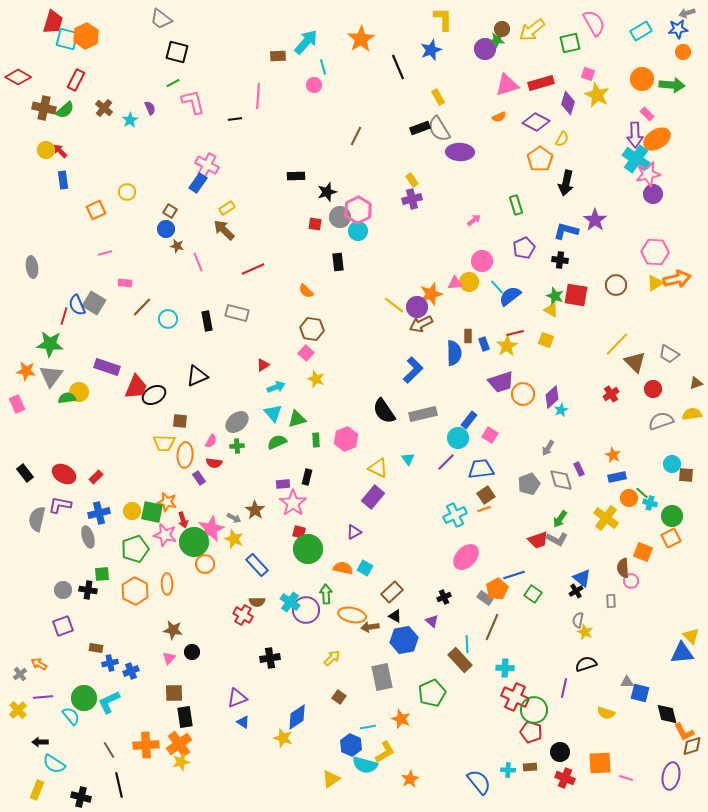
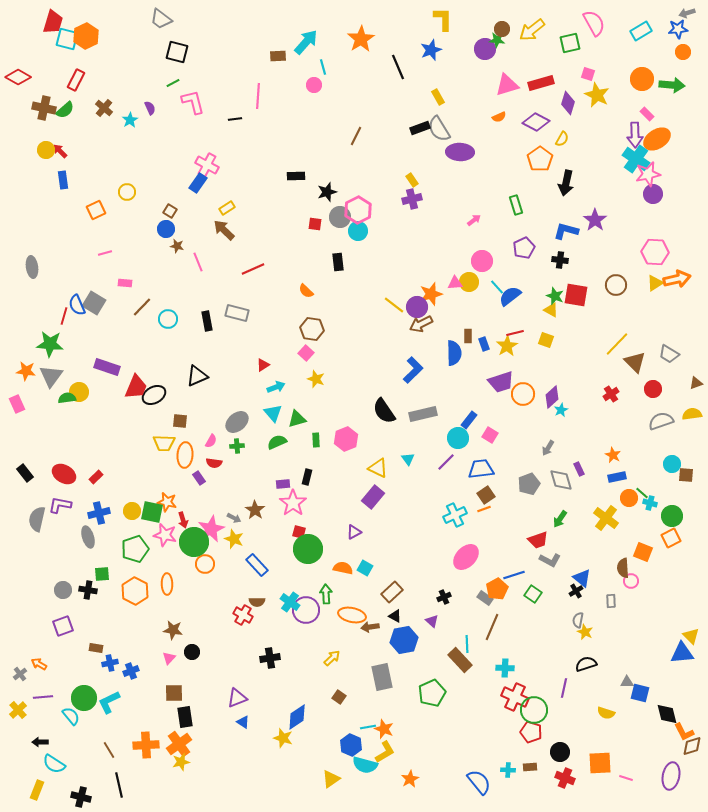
gray L-shape at (557, 539): moved 7 px left, 21 px down
orange star at (401, 719): moved 17 px left, 10 px down
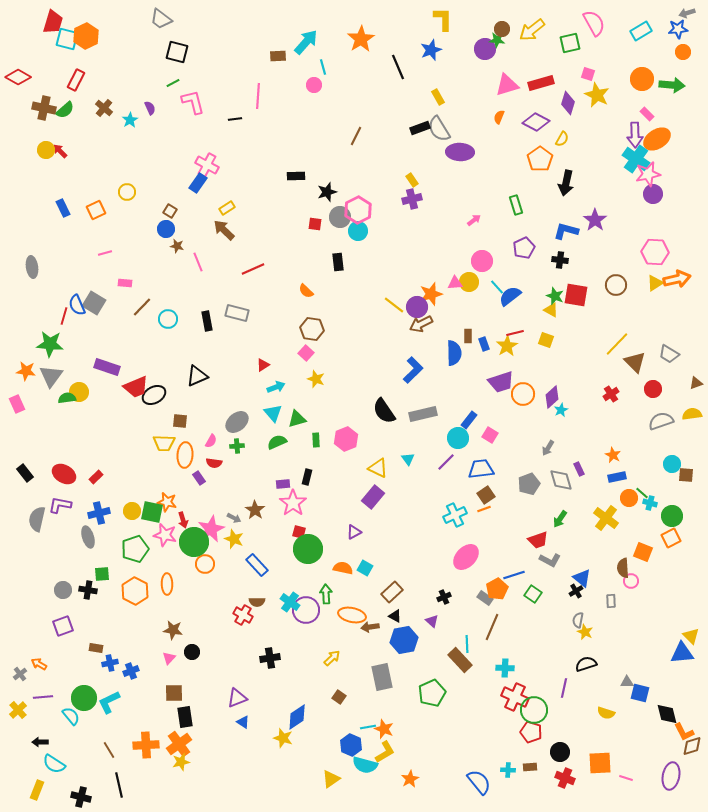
orange semicircle at (499, 117): rotated 136 degrees clockwise
blue rectangle at (63, 180): moved 28 px down; rotated 18 degrees counterclockwise
red trapezoid at (136, 387): rotated 44 degrees clockwise
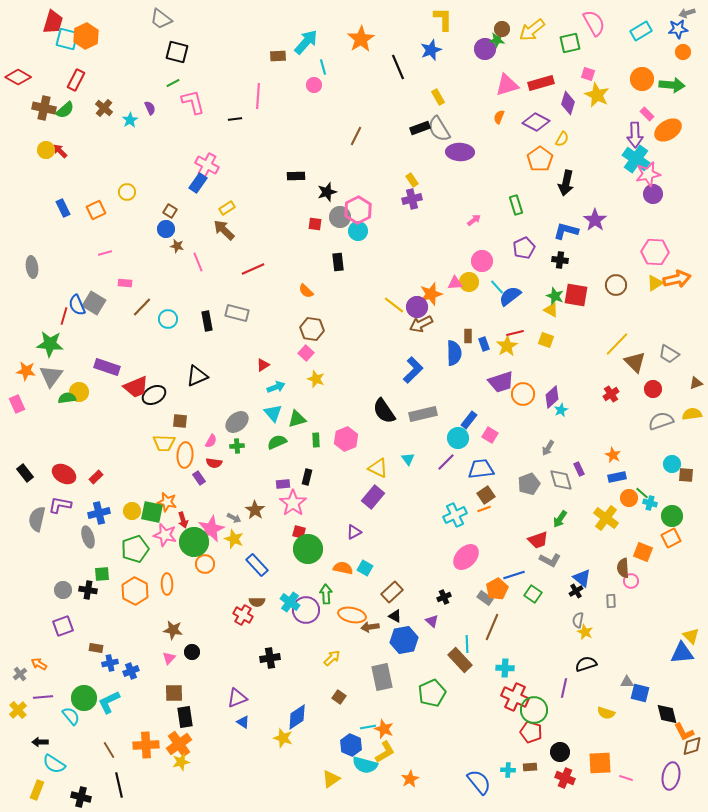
orange ellipse at (657, 139): moved 11 px right, 9 px up
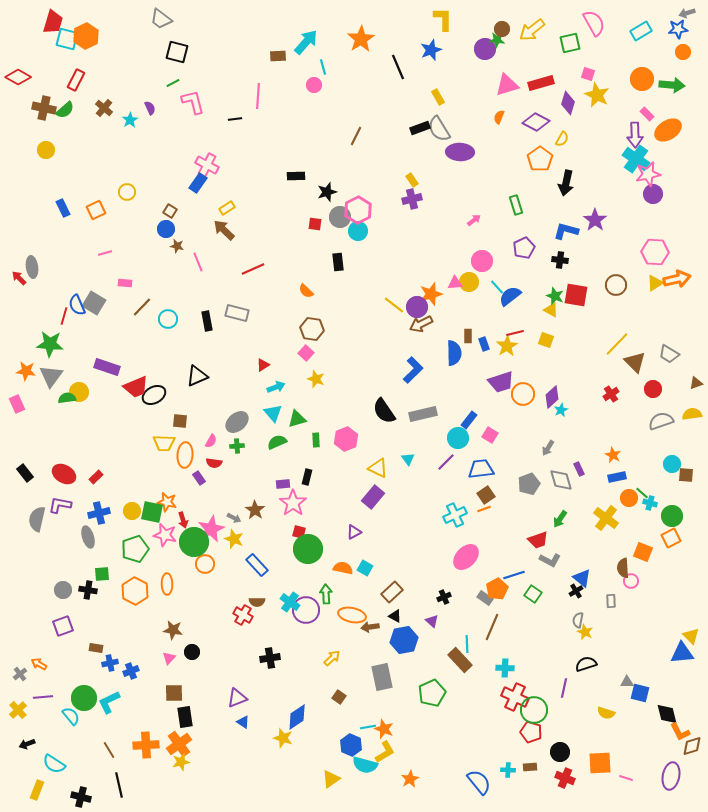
red arrow at (60, 151): moved 41 px left, 127 px down
orange L-shape at (684, 732): moved 4 px left
black arrow at (40, 742): moved 13 px left, 2 px down; rotated 21 degrees counterclockwise
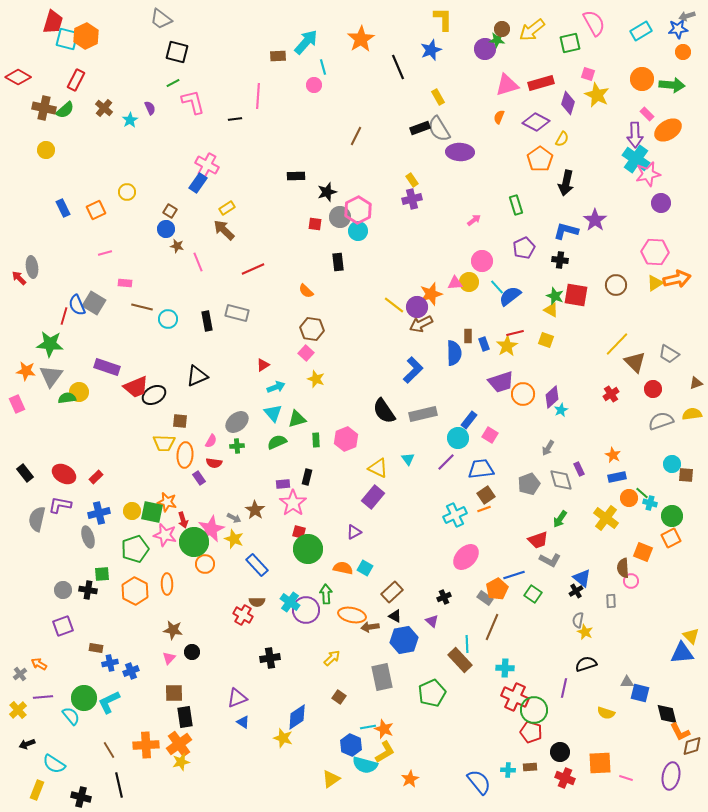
gray arrow at (687, 13): moved 3 px down
purple circle at (653, 194): moved 8 px right, 9 px down
brown line at (142, 307): rotated 60 degrees clockwise
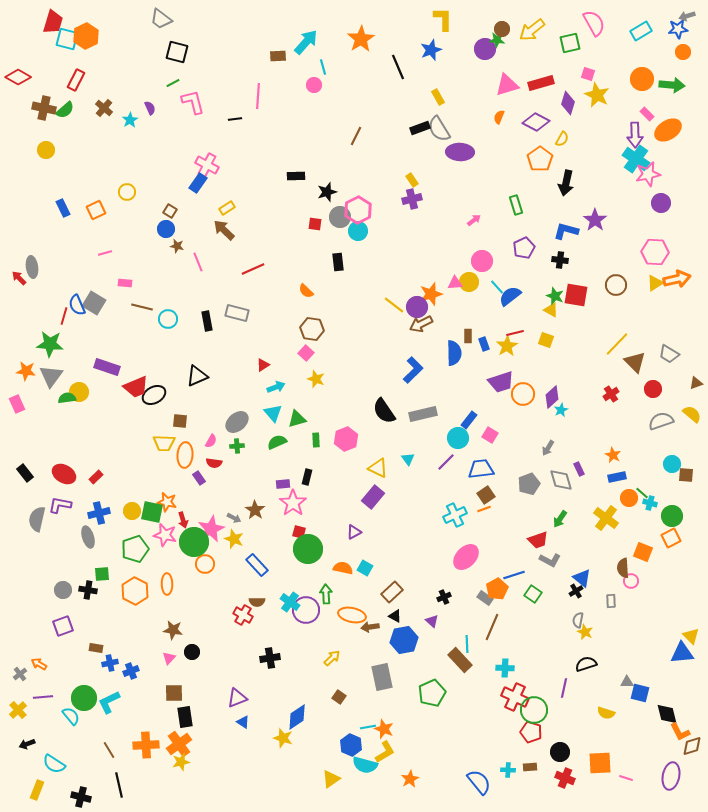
yellow semicircle at (692, 414): rotated 48 degrees clockwise
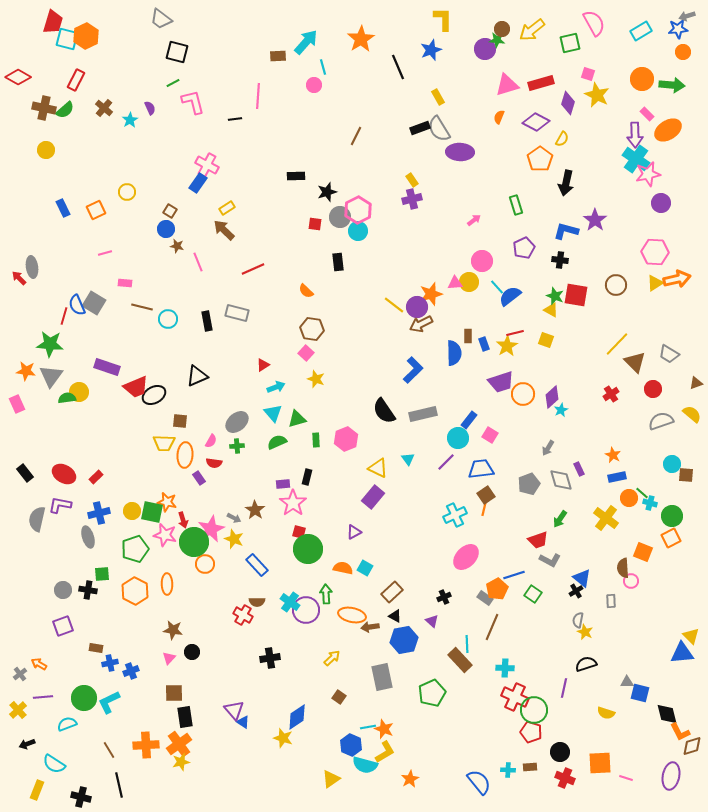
orange line at (484, 509): rotated 56 degrees counterclockwise
purple triangle at (237, 698): moved 3 px left, 12 px down; rotated 50 degrees counterclockwise
cyan semicircle at (71, 716): moved 4 px left, 8 px down; rotated 72 degrees counterclockwise
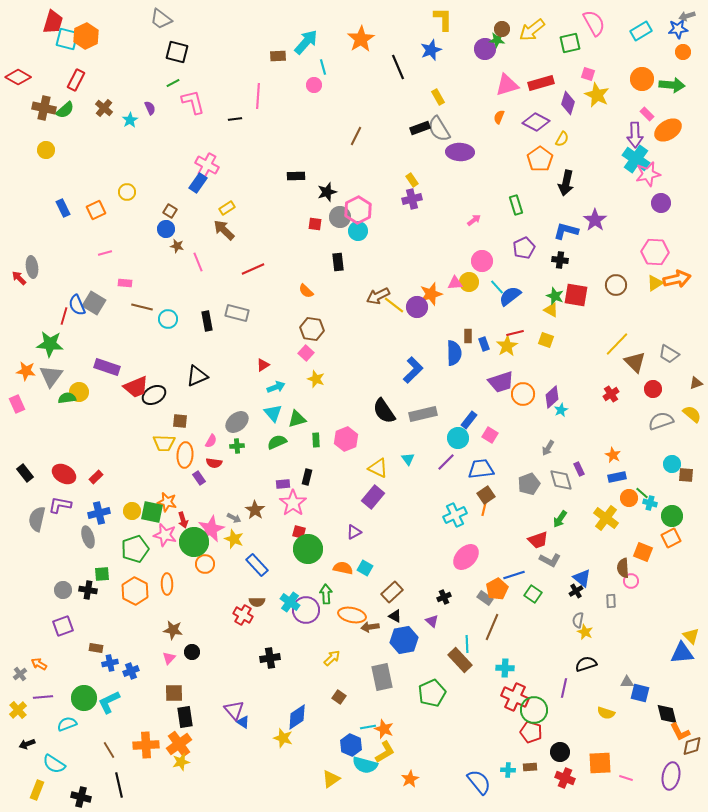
brown arrow at (421, 324): moved 43 px left, 28 px up
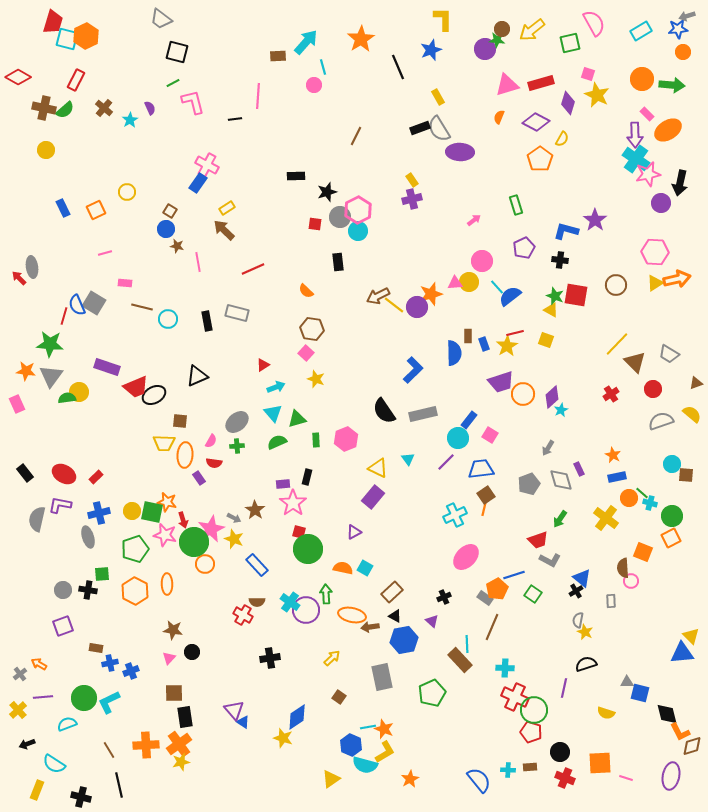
black arrow at (566, 183): moved 114 px right
pink line at (198, 262): rotated 12 degrees clockwise
blue semicircle at (479, 782): moved 2 px up
